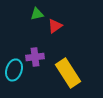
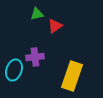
yellow rectangle: moved 4 px right, 3 px down; rotated 52 degrees clockwise
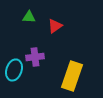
green triangle: moved 8 px left, 3 px down; rotated 16 degrees clockwise
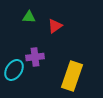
cyan ellipse: rotated 15 degrees clockwise
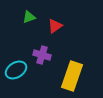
green triangle: rotated 24 degrees counterclockwise
purple cross: moved 7 px right, 2 px up; rotated 24 degrees clockwise
cyan ellipse: moved 2 px right; rotated 25 degrees clockwise
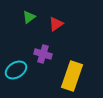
green triangle: rotated 16 degrees counterclockwise
red triangle: moved 1 px right, 2 px up
purple cross: moved 1 px right, 1 px up
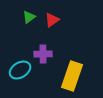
red triangle: moved 4 px left, 4 px up
purple cross: rotated 18 degrees counterclockwise
cyan ellipse: moved 4 px right
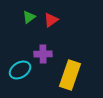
red triangle: moved 1 px left
yellow rectangle: moved 2 px left, 1 px up
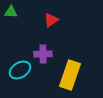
green triangle: moved 18 px left, 5 px up; rotated 40 degrees clockwise
